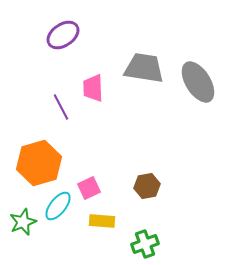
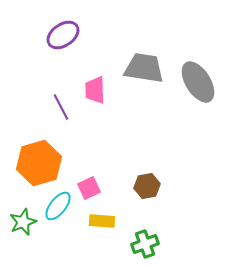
pink trapezoid: moved 2 px right, 2 px down
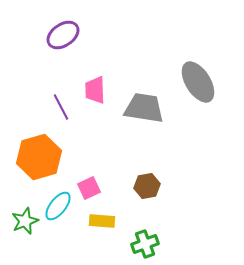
gray trapezoid: moved 40 px down
orange hexagon: moved 6 px up
green star: moved 2 px right, 1 px up
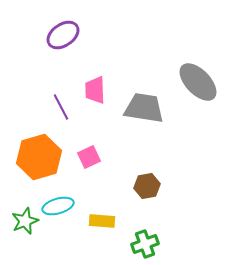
gray ellipse: rotated 12 degrees counterclockwise
pink square: moved 31 px up
cyan ellipse: rotated 36 degrees clockwise
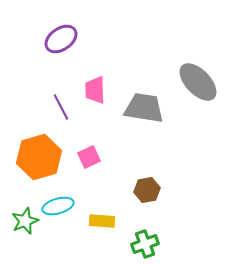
purple ellipse: moved 2 px left, 4 px down
brown hexagon: moved 4 px down
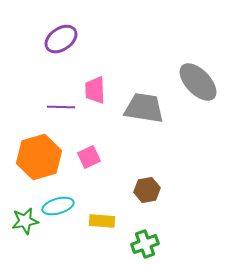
purple line: rotated 60 degrees counterclockwise
green star: rotated 12 degrees clockwise
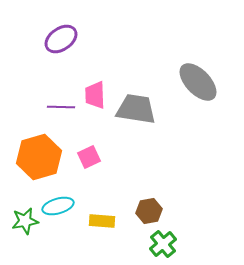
pink trapezoid: moved 5 px down
gray trapezoid: moved 8 px left, 1 px down
brown hexagon: moved 2 px right, 21 px down
green cross: moved 18 px right; rotated 20 degrees counterclockwise
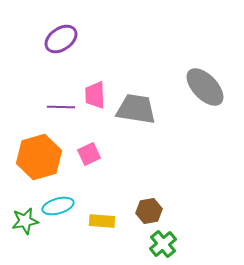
gray ellipse: moved 7 px right, 5 px down
pink square: moved 3 px up
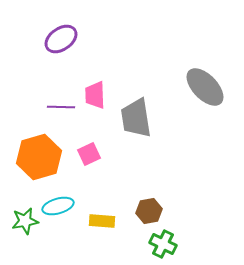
gray trapezoid: moved 9 px down; rotated 108 degrees counterclockwise
green cross: rotated 24 degrees counterclockwise
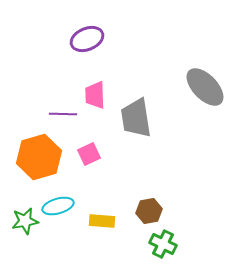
purple ellipse: moved 26 px right; rotated 12 degrees clockwise
purple line: moved 2 px right, 7 px down
